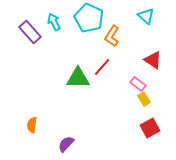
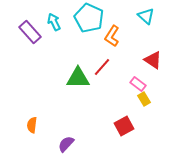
red square: moved 26 px left, 2 px up
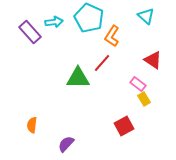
cyan arrow: rotated 108 degrees clockwise
red line: moved 4 px up
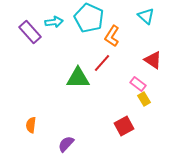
orange semicircle: moved 1 px left
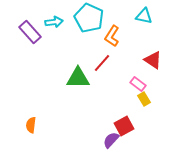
cyan triangle: moved 2 px left; rotated 30 degrees counterclockwise
purple semicircle: moved 45 px right, 4 px up
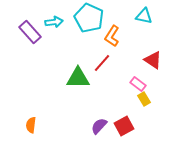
purple semicircle: moved 12 px left, 14 px up
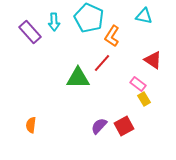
cyan arrow: rotated 96 degrees clockwise
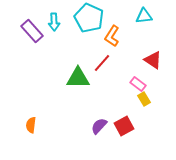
cyan triangle: rotated 18 degrees counterclockwise
purple rectangle: moved 2 px right, 1 px up
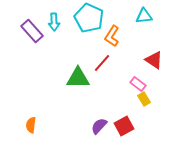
red triangle: moved 1 px right
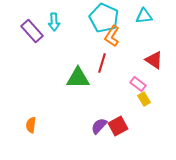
cyan pentagon: moved 15 px right
red line: rotated 24 degrees counterclockwise
red square: moved 6 px left
